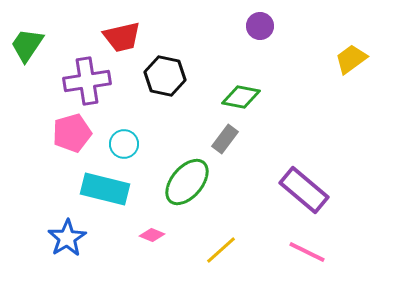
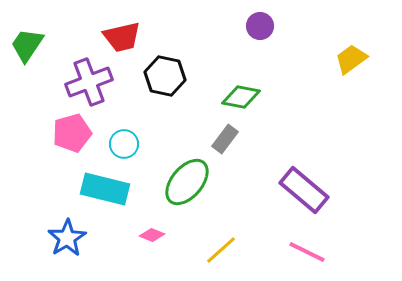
purple cross: moved 2 px right, 1 px down; rotated 12 degrees counterclockwise
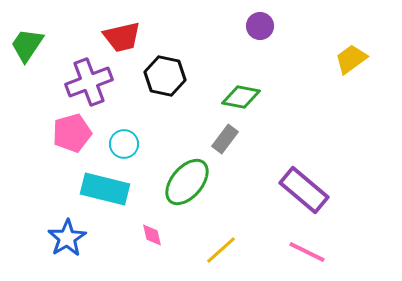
pink diamond: rotated 55 degrees clockwise
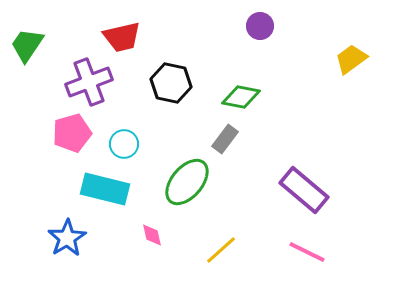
black hexagon: moved 6 px right, 7 px down
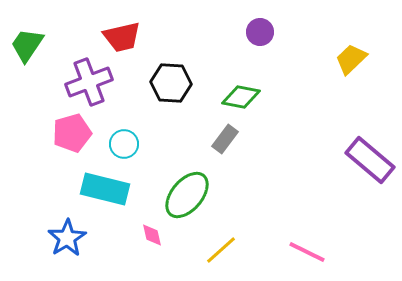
purple circle: moved 6 px down
yellow trapezoid: rotated 8 degrees counterclockwise
black hexagon: rotated 9 degrees counterclockwise
green ellipse: moved 13 px down
purple rectangle: moved 66 px right, 30 px up
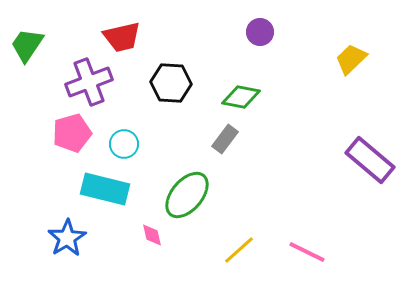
yellow line: moved 18 px right
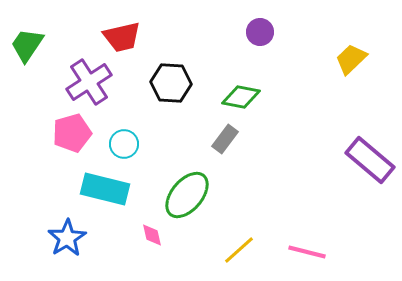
purple cross: rotated 12 degrees counterclockwise
pink line: rotated 12 degrees counterclockwise
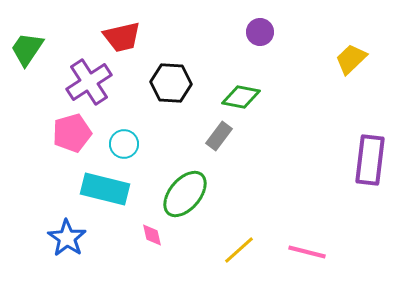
green trapezoid: moved 4 px down
gray rectangle: moved 6 px left, 3 px up
purple rectangle: rotated 57 degrees clockwise
green ellipse: moved 2 px left, 1 px up
blue star: rotated 6 degrees counterclockwise
